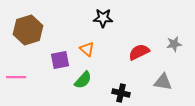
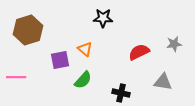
orange triangle: moved 2 px left
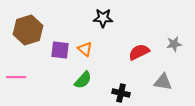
purple square: moved 10 px up; rotated 18 degrees clockwise
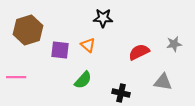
orange triangle: moved 3 px right, 4 px up
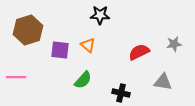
black star: moved 3 px left, 3 px up
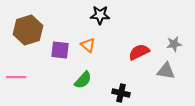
gray triangle: moved 3 px right, 11 px up
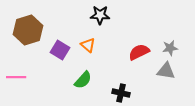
gray star: moved 4 px left, 4 px down
purple square: rotated 24 degrees clockwise
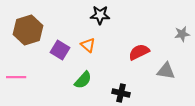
gray star: moved 12 px right, 14 px up
